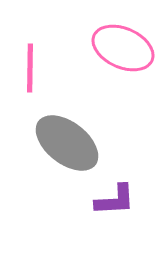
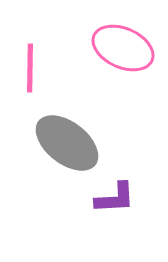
purple L-shape: moved 2 px up
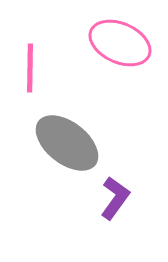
pink ellipse: moved 3 px left, 5 px up
purple L-shape: rotated 51 degrees counterclockwise
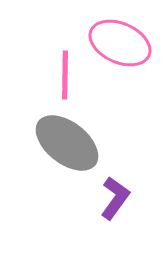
pink line: moved 35 px right, 7 px down
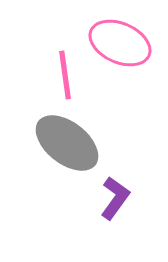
pink line: rotated 9 degrees counterclockwise
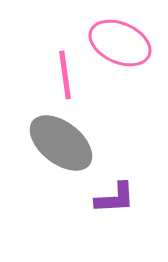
gray ellipse: moved 6 px left
purple L-shape: rotated 51 degrees clockwise
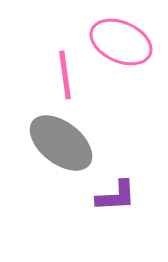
pink ellipse: moved 1 px right, 1 px up
purple L-shape: moved 1 px right, 2 px up
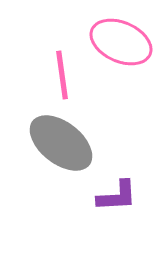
pink line: moved 3 px left
purple L-shape: moved 1 px right
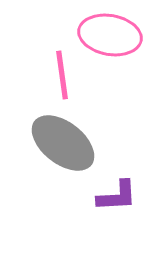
pink ellipse: moved 11 px left, 7 px up; rotated 14 degrees counterclockwise
gray ellipse: moved 2 px right
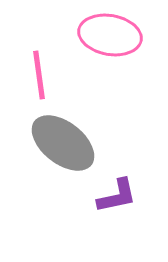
pink line: moved 23 px left
purple L-shape: rotated 9 degrees counterclockwise
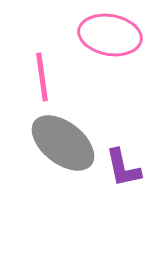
pink line: moved 3 px right, 2 px down
purple L-shape: moved 6 px right, 28 px up; rotated 90 degrees clockwise
